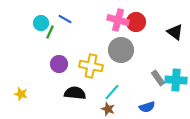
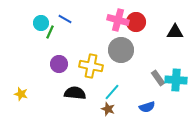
black triangle: rotated 36 degrees counterclockwise
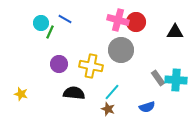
black semicircle: moved 1 px left
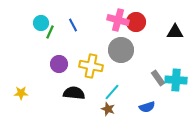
blue line: moved 8 px right, 6 px down; rotated 32 degrees clockwise
yellow star: moved 1 px up; rotated 16 degrees counterclockwise
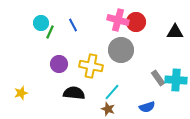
yellow star: rotated 16 degrees counterclockwise
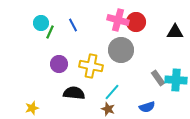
yellow star: moved 11 px right, 15 px down
